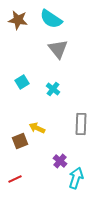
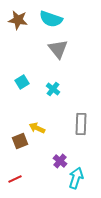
cyan semicircle: rotated 15 degrees counterclockwise
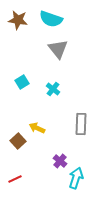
brown square: moved 2 px left; rotated 21 degrees counterclockwise
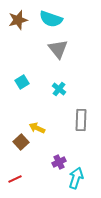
brown star: rotated 24 degrees counterclockwise
cyan cross: moved 6 px right
gray rectangle: moved 4 px up
brown square: moved 3 px right, 1 px down
purple cross: moved 1 px left, 1 px down; rotated 24 degrees clockwise
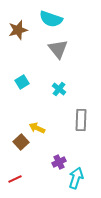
brown star: moved 10 px down
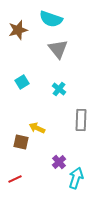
brown square: rotated 35 degrees counterclockwise
purple cross: rotated 16 degrees counterclockwise
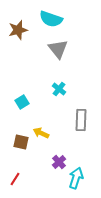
cyan square: moved 20 px down
yellow arrow: moved 4 px right, 5 px down
red line: rotated 32 degrees counterclockwise
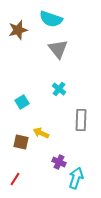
purple cross: rotated 24 degrees counterclockwise
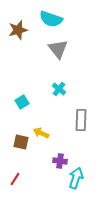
purple cross: moved 1 px right, 1 px up; rotated 16 degrees counterclockwise
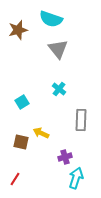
purple cross: moved 5 px right, 4 px up; rotated 24 degrees counterclockwise
